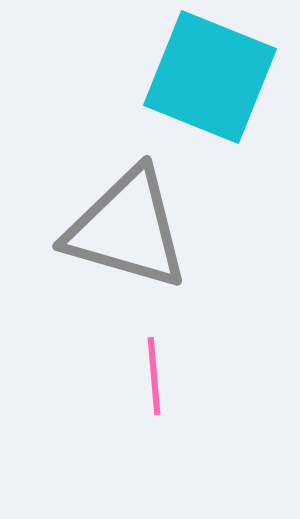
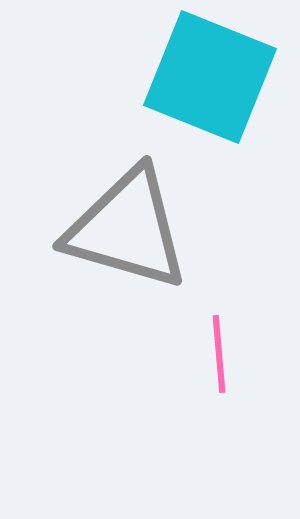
pink line: moved 65 px right, 22 px up
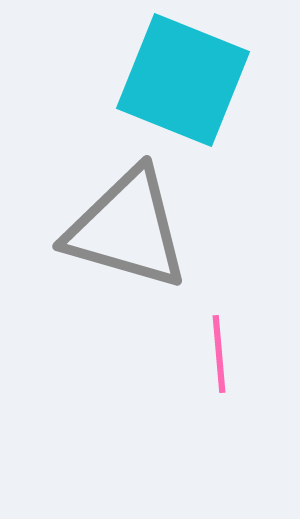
cyan square: moved 27 px left, 3 px down
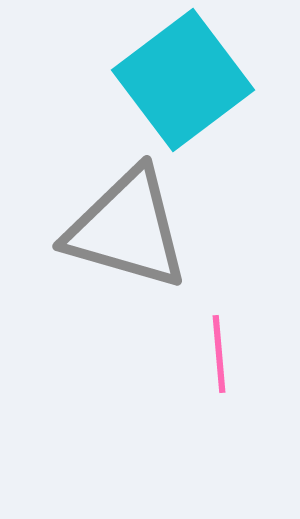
cyan square: rotated 31 degrees clockwise
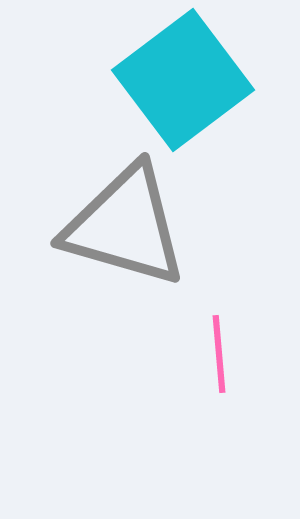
gray triangle: moved 2 px left, 3 px up
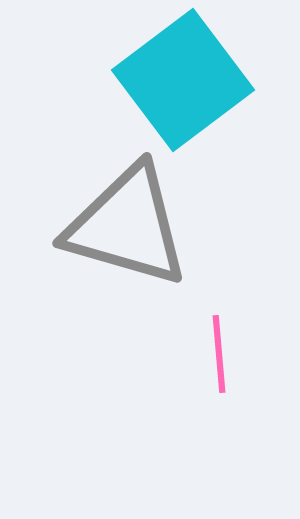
gray triangle: moved 2 px right
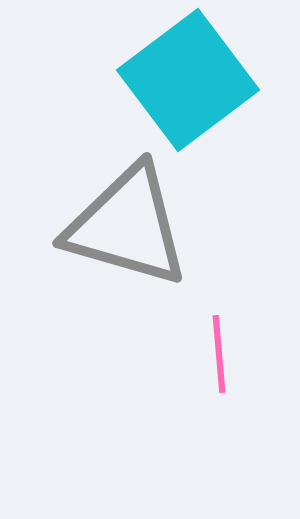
cyan square: moved 5 px right
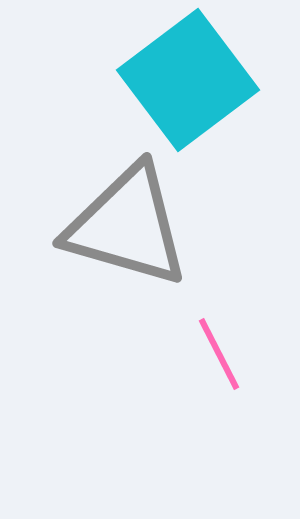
pink line: rotated 22 degrees counterclockwise
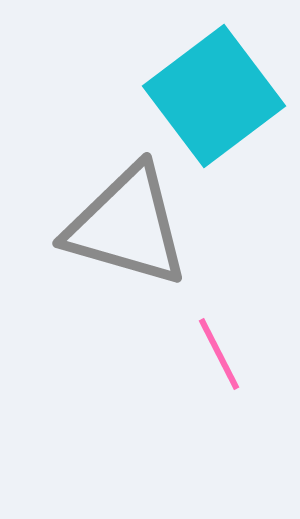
cyan square: moved 26 px right, 16 px down
